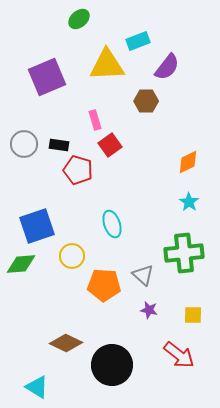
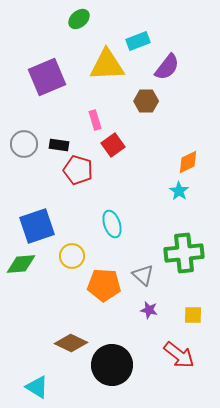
red square: moved 3 px right
cyan star: moved 10 px left, 11 px up
brown diamond: moved 5 px right
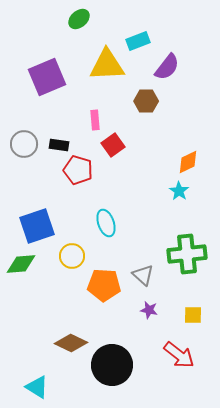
pink rectangle: rotated 12 degrees clockwise
cyan ellipse: moved 6 px left, 1 px up
green cross: moved 3 px right, 1 px down
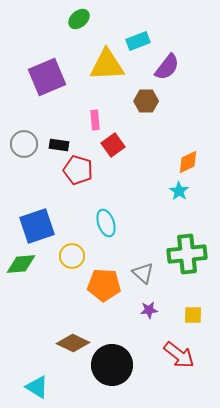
gray triangle: moved 2 px up
purple star: rotated 18 degrees counterclockwise
brown diamond: moved 2 px right
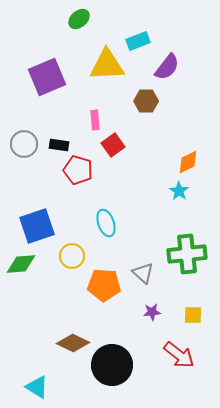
purple star: moved 3 px right, 2 px down
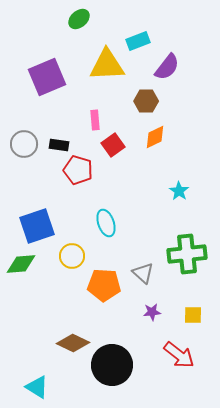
orange diamond: moved 33 px left, 25 px up
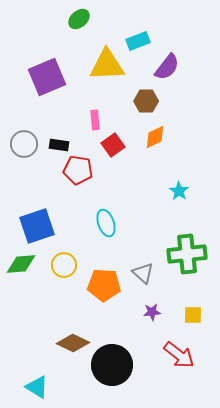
red pentagon: rotated 8 degrees counterclockwise
yellow circle: moved 8 px left, 9 px down
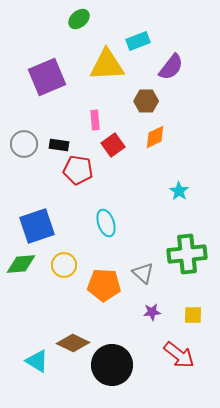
purple semicircle: moved 4 px right
cyan triangle: moved 26 px up
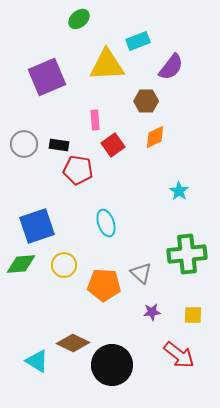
gray triangle: moved 2 px left
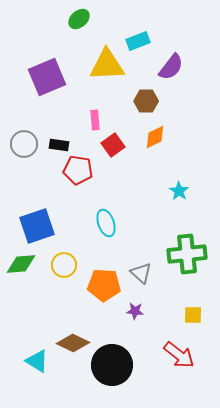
purple star: moved 17 px left, 1 px up; rotated 12 degrees clockwise
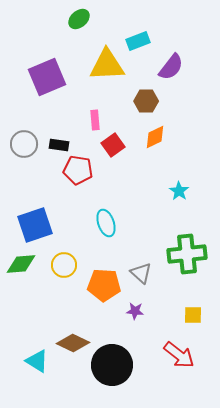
blue square: moved 2 px left, 1 px up
